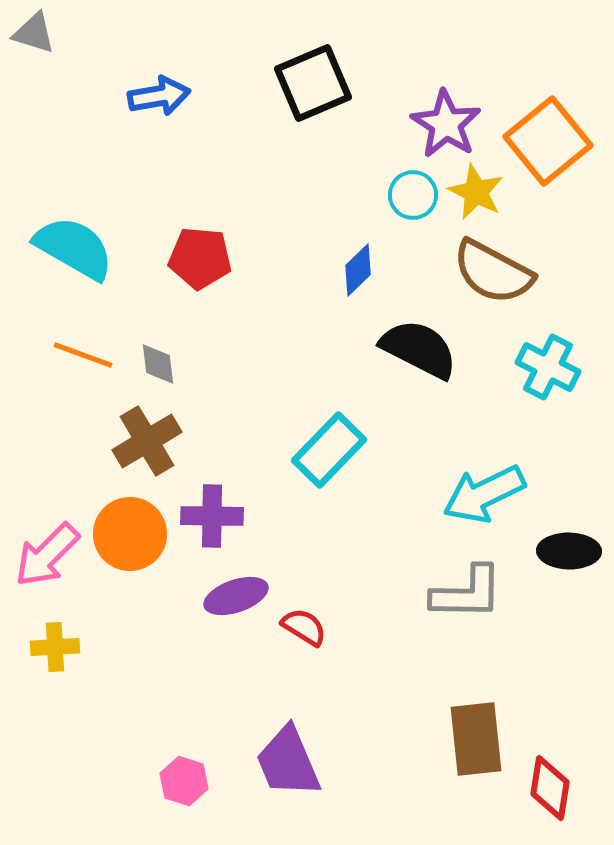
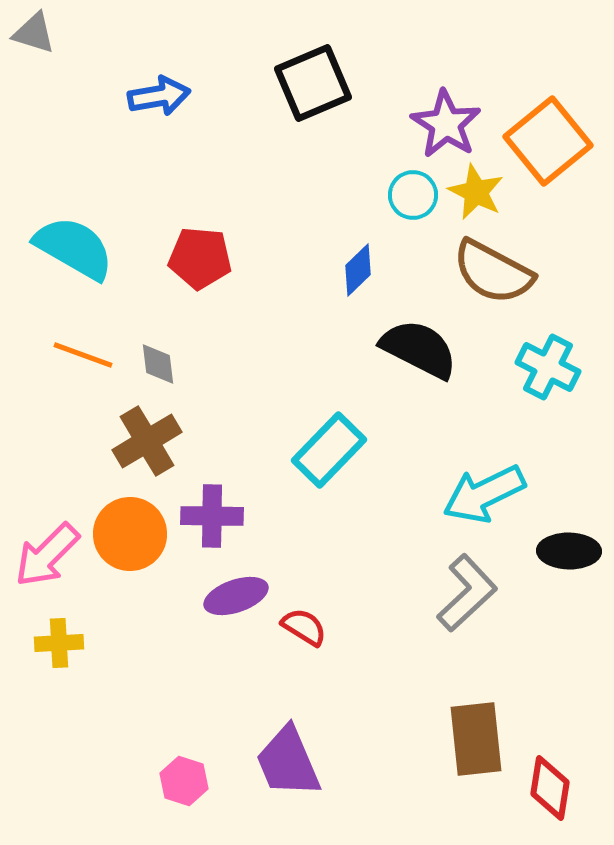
gray L-shape: rotated 44 degrees counterclockwise
yellow cross: moved 4 px right, 4 px up
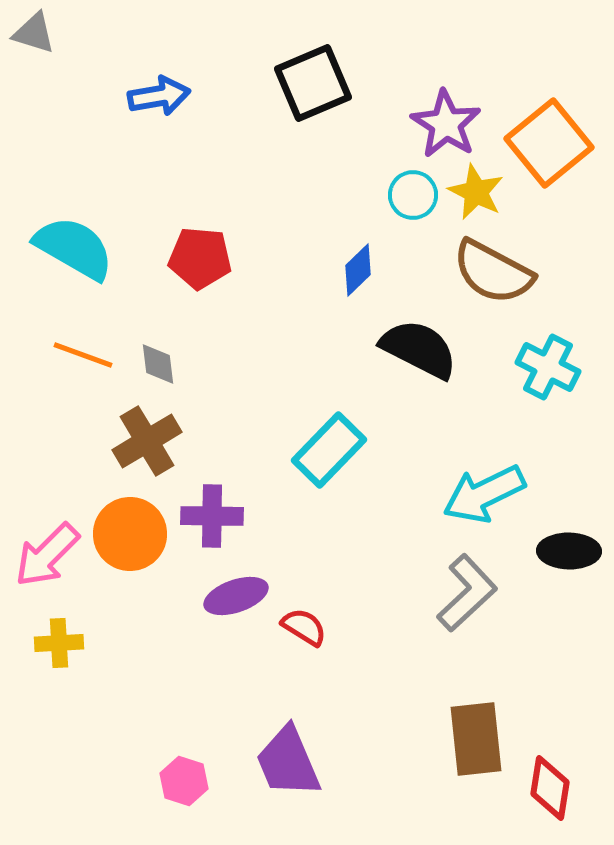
orange square: moved 1 px right, 2 px down
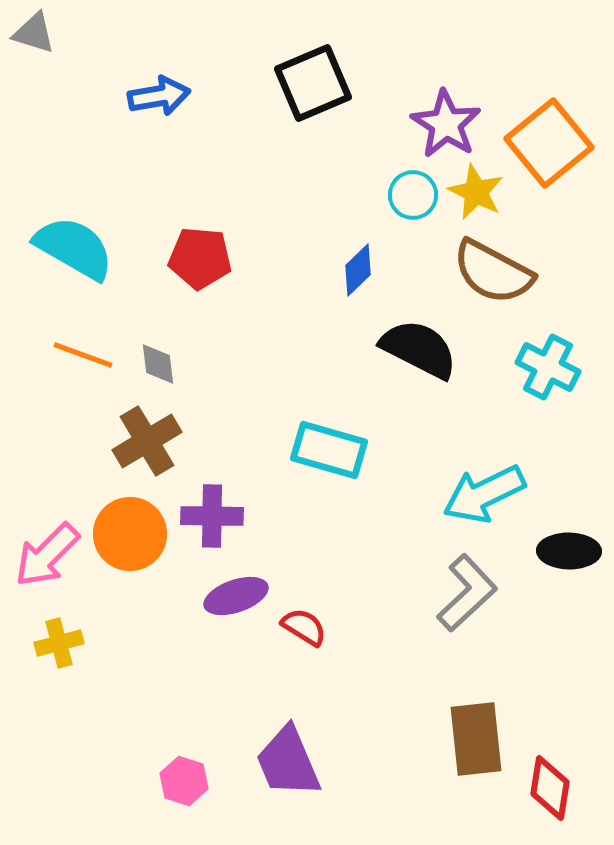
cyan rectangle: rotated 62 degrees clockwise
yellow cross: rotated 12 degrees counterclockwise
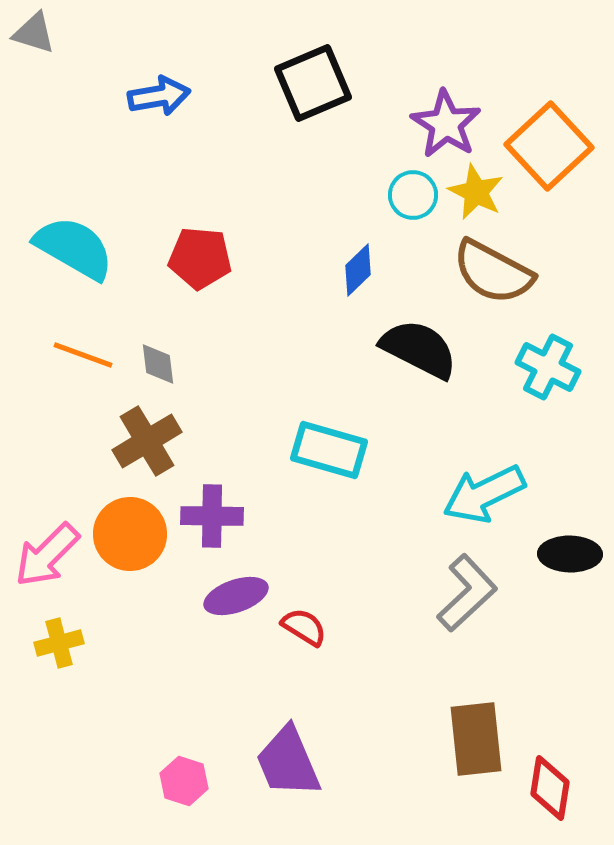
orange square: moved 3 px down; rotated 4 degrees counterclockwise
black ellipse: moved 1 px right, 3 px down
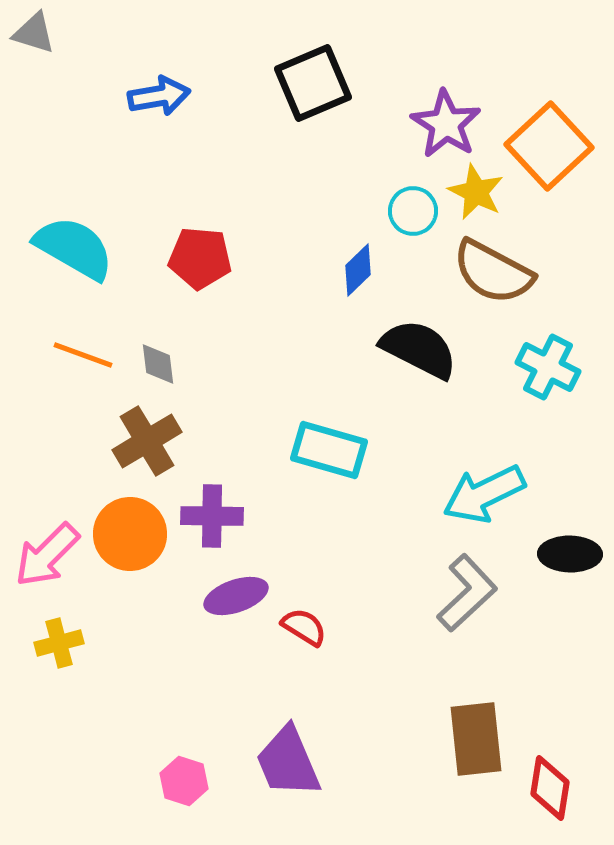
cyan circle: moved 16 px down
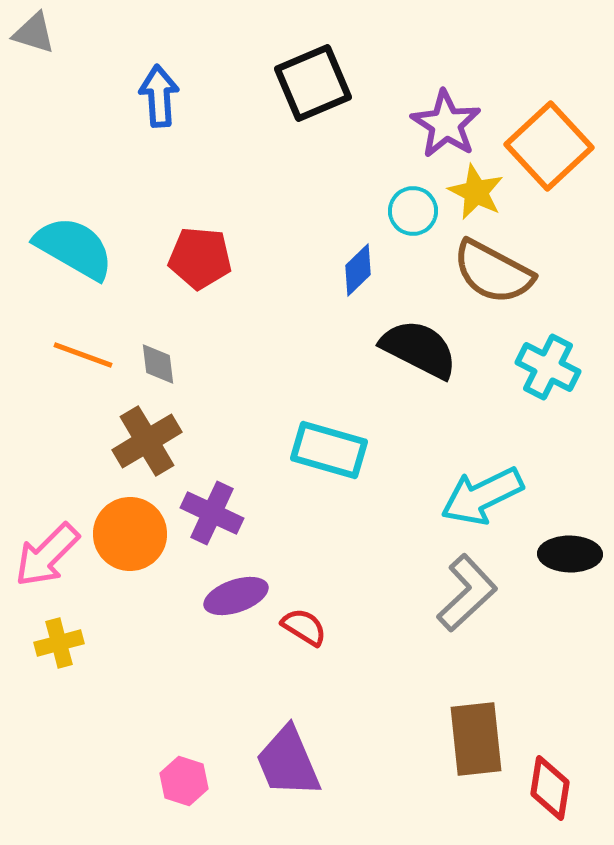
blue arrow: rotated 84 degrees counterclockwise
cyan arrow: moved 2 px left, 2 px down
purple cross: moved 3 px up; rotated 24 degrees clockwise
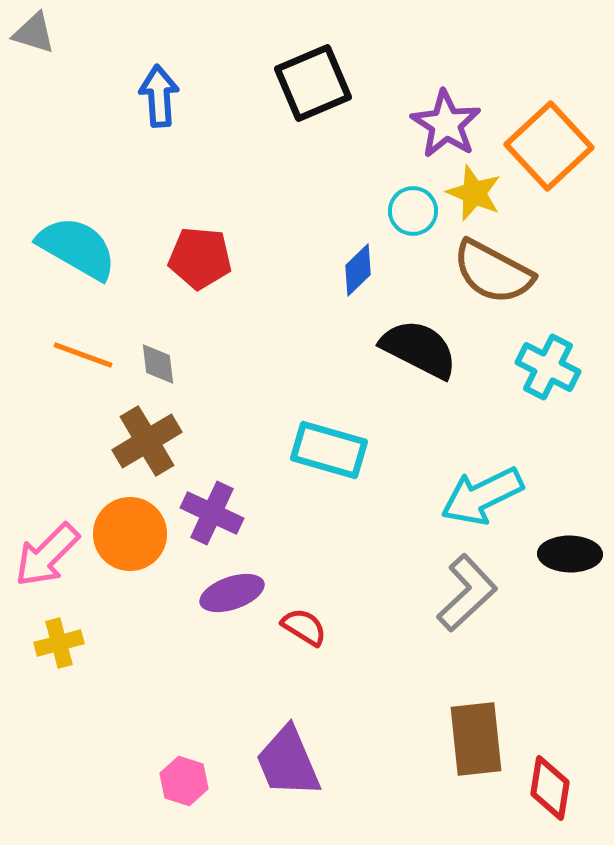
yellow star: moved 2 px left, 1 px down; rotated 4 degrees counterclockwise
cyan semicircle: moved 3 px right
purple ellipse: moved 4 px left, 3 px up
